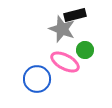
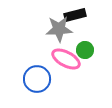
gray star: moved 3 px left; rotated 24 degrees counterclockwise
pink ellipse: moved 1 px right, 3 px up
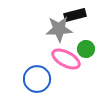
green circle: moved 1 px right, 1 px up
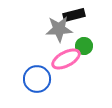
black rectangle: moved 1 px left
green circle: moved 2 px left, 3 px up
pink ellipse: rotated 56 degrees counterclockwise
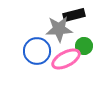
blue circle: moved 28 px up
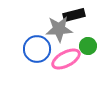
green circle: moved 4 px right
blue circle: moved 2 px up
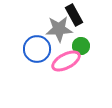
black rectangle: rotated 75 degrees clockwise
green circle: moved 7 px left
pink ellipse: moved 2 px down
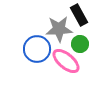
black rectangle: moved 5 px right
green circle: moved 1 px left, 2 px up
pink ellipse: rotated 68 degrees clockwise
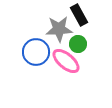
green circle: moved 2 px left
blue circle: moved 1 px left, 3 px down
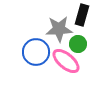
black rectangle: moved 3 px right; rotated 45 degrees clockwise
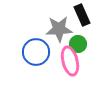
black rectangle: rotated 40 degrees counterclockwise
pink ellipse: moved 4 px right; rotated 36 degrees clockwise
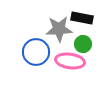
black rectangle: moved 3 px down; rotated 55 degrees counterclockwise
green circle: moved 5 px right
pink ellipse: rotated 68 degrees counterclockwise
